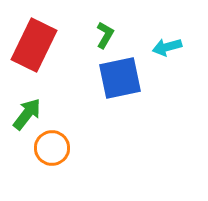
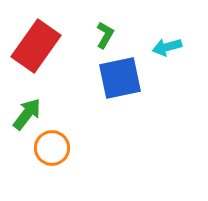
red rectangle: moved 2 px right, 1 px down; rotated 9 degrees clockwise
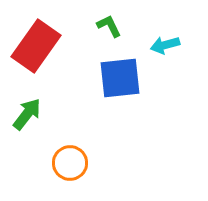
green L-shape: moved 4 px right, 9 px up; rotated 56 degrees counterclockwise
cyan arrow: moved 2 px left, 2 px up
blue square: rotated 6 degrees clockwise
orange circle: moved 18 px right, 15 px down
